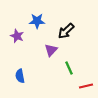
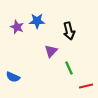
black arrow: moved 3 px right; rotated 60 degrees counterclockwise
purple star: moved 9 px up
purple triangle: moved 1 px down
blue semicircle: moved 7 px left, 1 px down; rotated 56 degrees counterclockwise
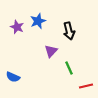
blue star: moved 1 px right; rotated 21 degrees counterclockwise
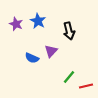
blue star: rotated 21 degrees counterclockwise
purple star: moved 1 px left, 3 px up
green line: moved 9 px down; rotated 64 degrees clockwise
blue semicircle: moved 19 px right, 19 px up
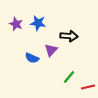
blue star: moved 2 px down; rotated 21 degrees counterclockwise
black arrow: moved 5 px down; rotated 72 degrees counterclockwise
purple triangle: moved 1 px up
red line: moved 2 px right, 1 px down
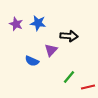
blue semicircle: moved 3 px down
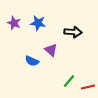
purple star: moved 2 px left, 1 px up
black arrow: moved 4 px right, 4 px up
purple triangle: rotated 32 degrees counterclockwise
green line: moved 4 px down
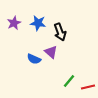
purple star: rotated 24 degrees clockwise
black arrow: moved 13 px left; rotated 66 degrees clockwise
purple triangle: moved 2 px down
blue semicircle: moved 2 px right, 2 px up
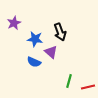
blue star: moved 3 px left, 16 px down
blue semicircle: moved 3 px down
green line: rotated 24 degrees counterclockwise
